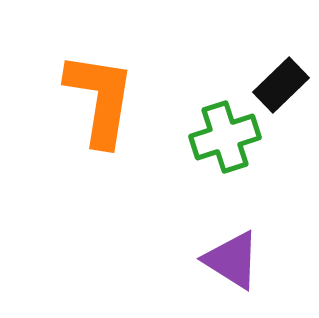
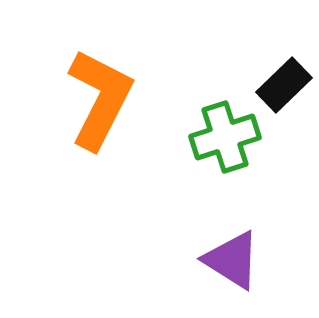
black rectangle: moved 3 px right
orange L-shape: rotated 18 degrees clockwise
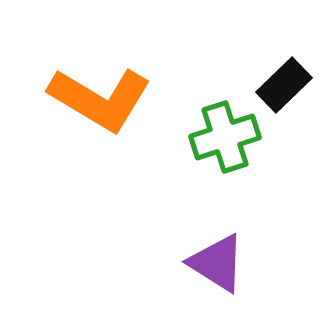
orange L-shape: rotated 94 degrees clockwise
purple triangle: moved 15 px left, 3 px down
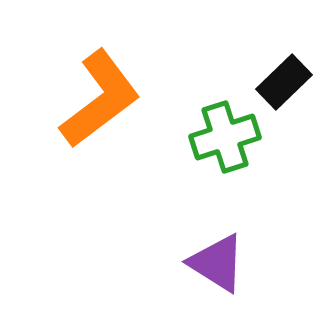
black rectangle: moved 3 px up
orange L-shape: rotated 68 degrees counterclockwise
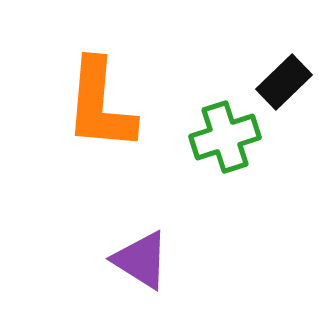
orange L-shape: moved 6 px down; rotated 132 degrees clockwise
purple triangle: moved 76 px left, 3 px up
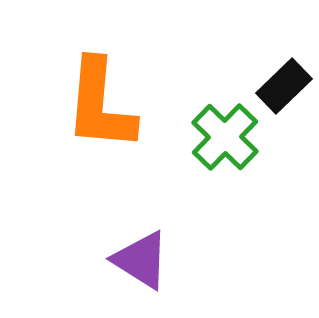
black rectangle: moved 4 px down
green cross: rotated 28 degrees counterclockwise
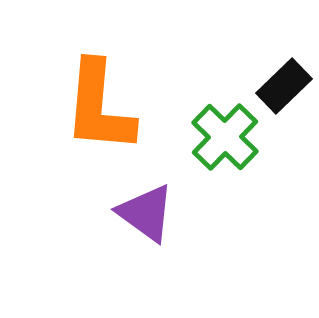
orange L-shape: moved 1 px left, 2 px down
purple triangle: moved 5 px right, 47 px up; rotated 4 degrees clockwise
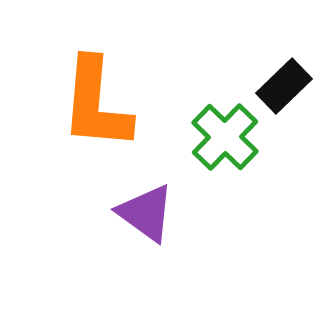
orange L-shape: moved 3 px left, 3 px up
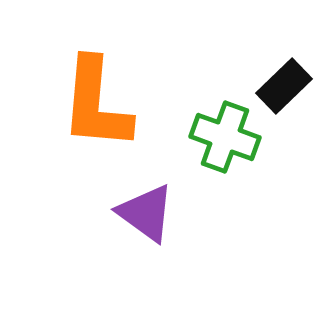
green cross: rotated 24 degrees counterclockwise
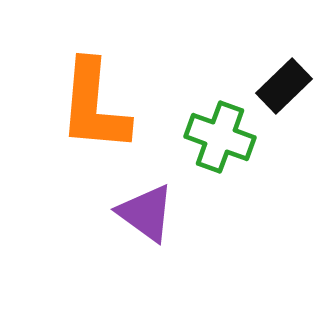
orange L-shape: moved 2 px left, 2 px down
green cross: moved 5 px left
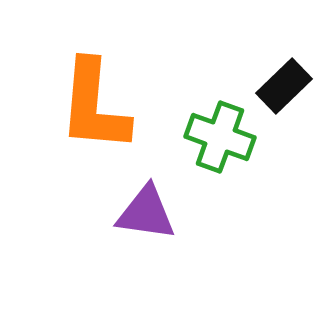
purple triangle: rotated 28 degrees counterclockwise
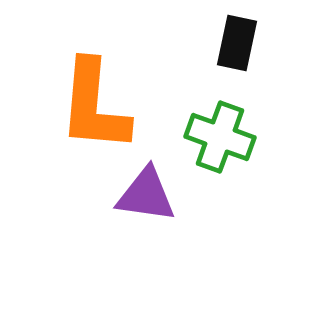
black rectangle: moved 47 px left, 43 px up; rotated 34 degrees counterclockwise
purple triangle: moved 18 px up
